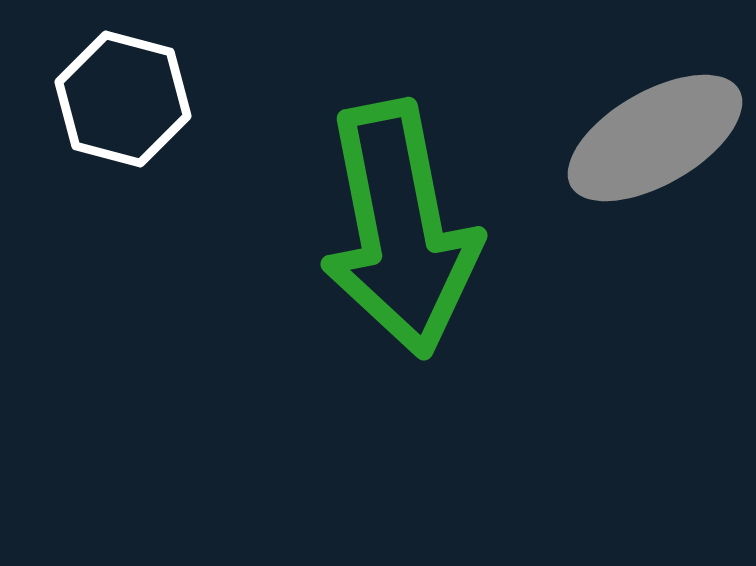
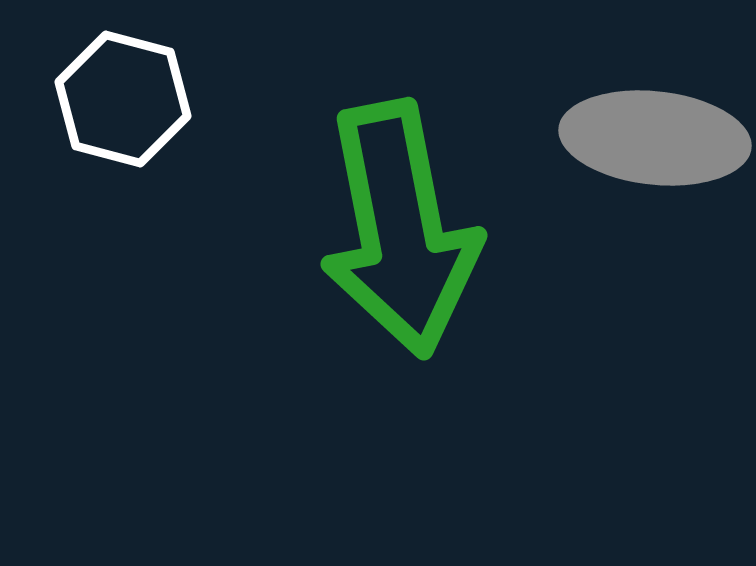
gray ellipse: rotated 36 degrees clockwise
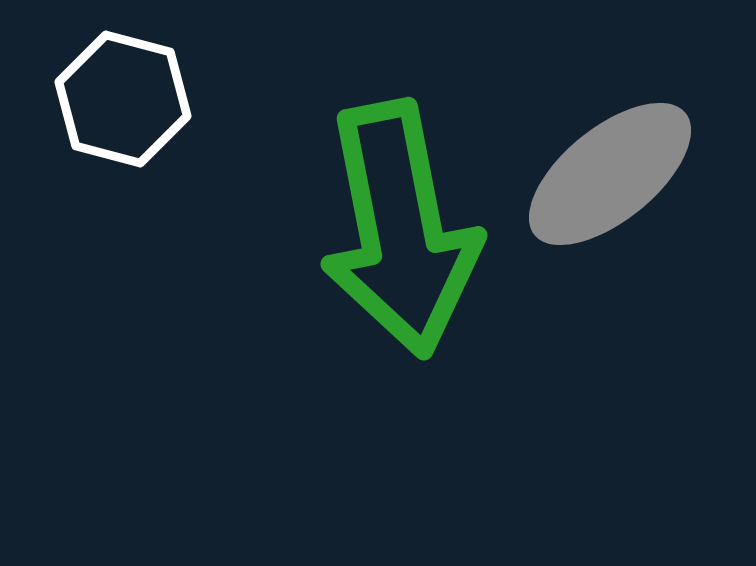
gray ellipse: moved 45 px left, 36 px down; rotated 45 degrees counterclockwise
